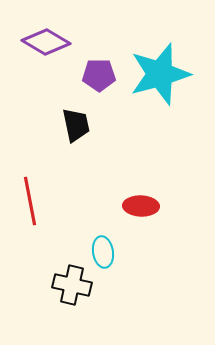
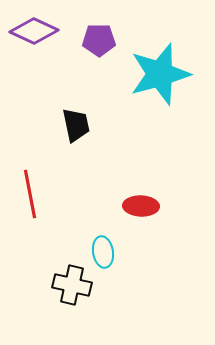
purple diamond: moved 12 px left, 11 px up; rotated 6 degrees counterclockwise
purple pentagon: moved 35 px up
red line: moved 7 px up
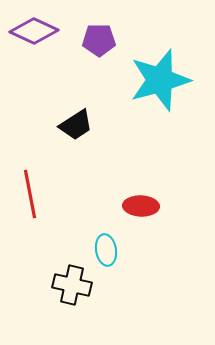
cyan star: moved 6 px down
black trapezoid: rotated 69 degrees clockwise
cyan ellipse: moved 3 px right, 2 px up
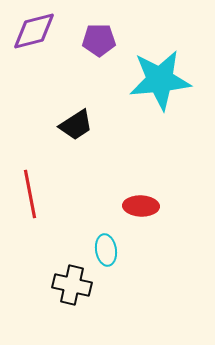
purple diamond: rotated 39 degrees counterclockwise
cyan star: rotated 10 degrees clockwise
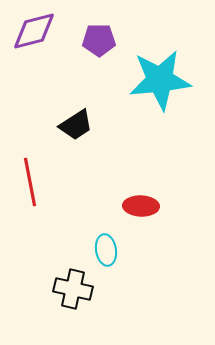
red line: moved 12 px up
black cross: moved 1 px right, 4 px down
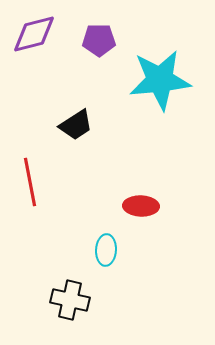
purple diamond: moved 3 px down
cyan ellipse: rotated 12 degrees clockwise
black cross: moved 3 px left, 11 px down
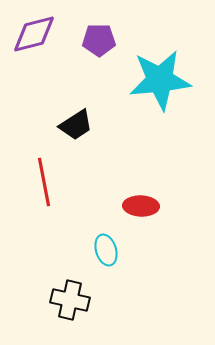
red line: moved 14 px right
cyan ellipse: rotated 20 degrees counterclockwise
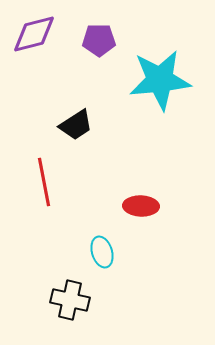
cyan ellipse: moved 4 px left, 2 px down
